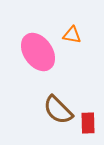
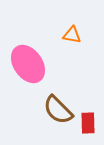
pink ellipse: moved 10 px left, 12 px down
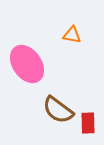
pink ellipse: moved 1 px left
brown semicircle: rotated 8 degrees counterclockwise
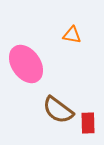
pink ellipse: moved 1 px left
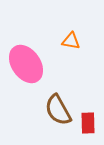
orange triangle: moved 1 px left, 6 px down
brown semicircle: rotated 24 degrees clockwise
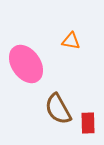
brown semicircle: moved 1 px up
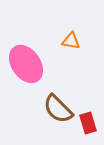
brown semicircle: rotated 16 degrees counterclockwise
red rectangle: rotated 15 degrees counterclockwise
